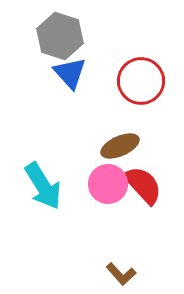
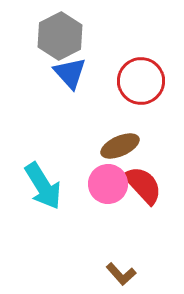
gray hexagon: rotated 15 degrees clockwise
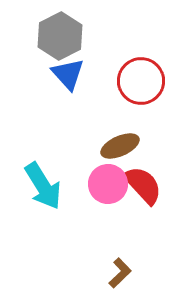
blue triangle: moved 2 px left, 1 px down
brown L-shape: moved 1 px left, 1 px up; rotated 92 degrees counterclockwise
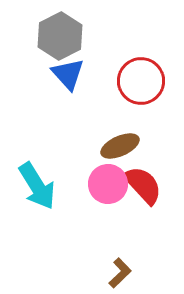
cyan arrow: moved 6 px left
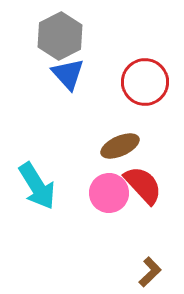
red circle: moved 4 px right, 1 px down
pink circle: moved 1 px right, 9 px down
brown L-shape: moved 30 px right, 1 px up
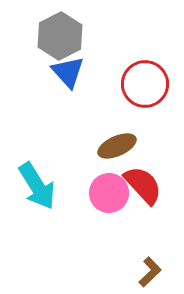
blue triangle: moved 2 px up
red circle: moved 2 px down
brown ellipse: moved 3 px left
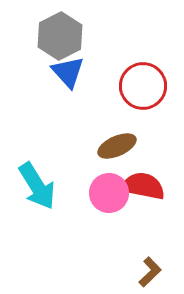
red circle: moved 2 px left, 2 px down
red semicircle: moved 1 px down; rotated 36 degrees counterclockwise
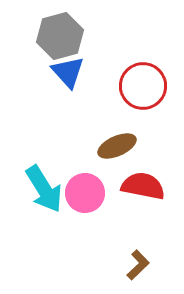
gray hexagon: rotated 12 degrees clockwise
cyan arrow: moved 7 px right, 3 px down
pink circle: moved 24 px left
brown L-shape: moved 12 px left, 7 px up
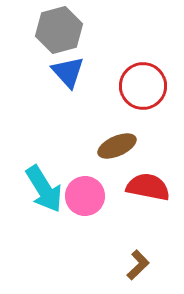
gray hexagon: moved 1 px left, 6 px up
red semicircle: moved 5 px right, 1 px down
pink circle: moved 3 px down
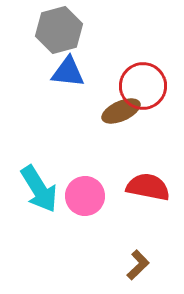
blue triangle: rotated 42 degrees counterclockwise
brown ellipse: moved 4 px right, 35 px up
cyan arrow: moved 5 px left
